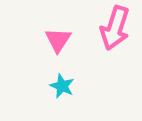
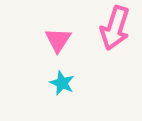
cyan star: moved 3 px up
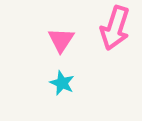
pink triangle: moved 3 px right
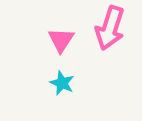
pink arrow: moved 5 px left
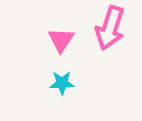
cyan star: rotated 25 degrees counterclockwise
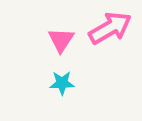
pink arrow: rotated 138 degrees counterclockwise
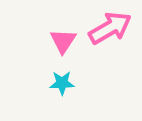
pink triangle: moved 2 px right, 1 px down
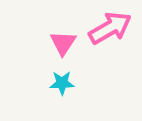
pink triangle: moved 2 px down
